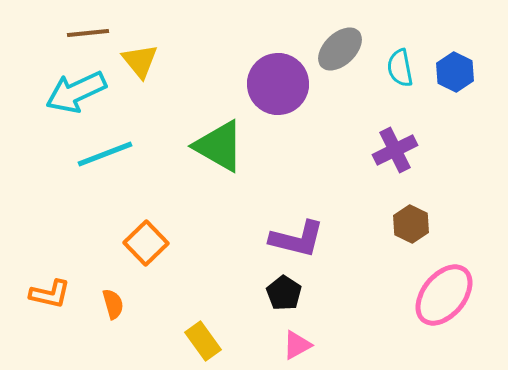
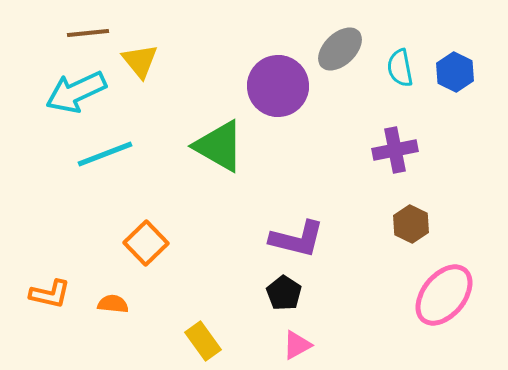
purple circle: moved 2 px down
purple cross: rotated 15 degrees clockwise
orange semicircle: rotated 68 degrees counterclockwise
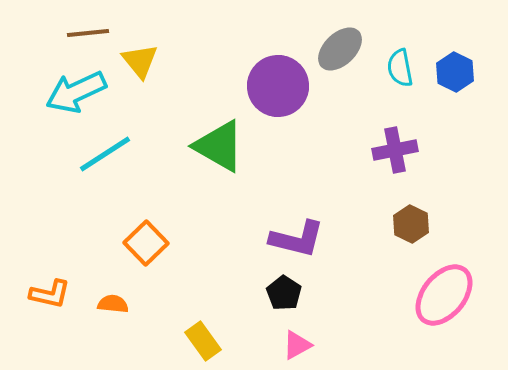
cyan line: rotated 12 degrees counterclockwise
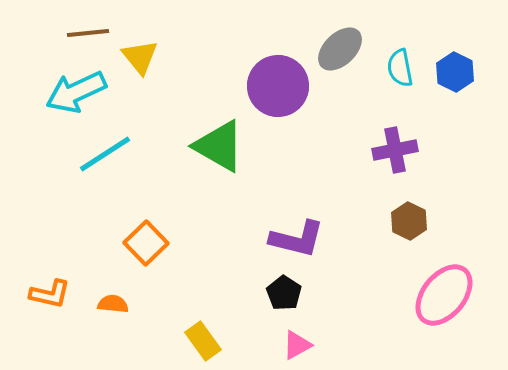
yellow triangle: moved 4 px up
brown hexagon: moved 2 px left, 3 px up
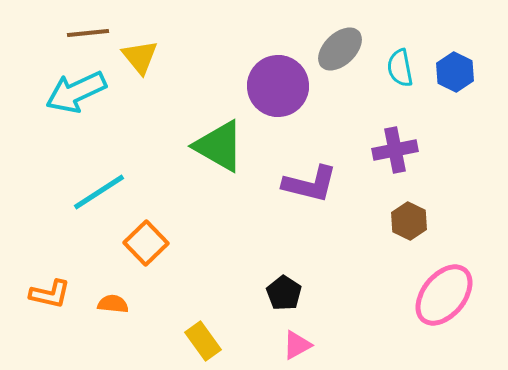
cyan line: moved 6 px left, 38 px down
purple L-shape: moved 13 px right, 55 px up
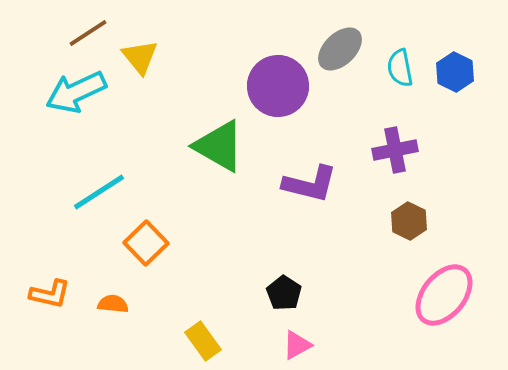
brown line: rotated 27 degrees counterclockwise
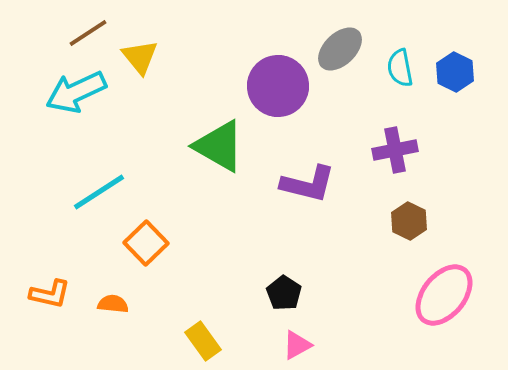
purple L-shape: moved 2 px left
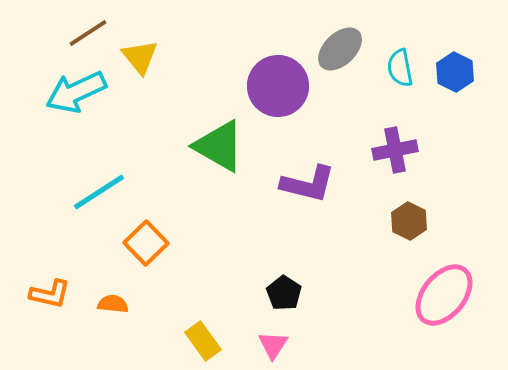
pink triangle: moved 24 px left; rotated 28 degrees counterclockwise
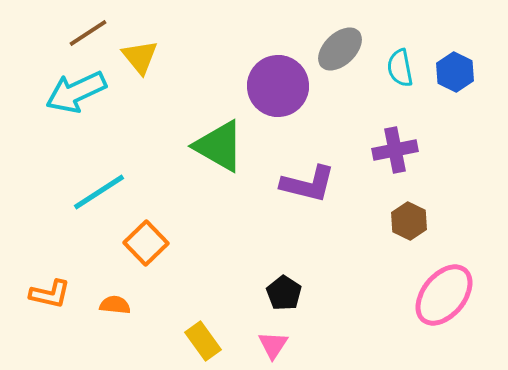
orange semicircle: moved 2 px right, 1 px down
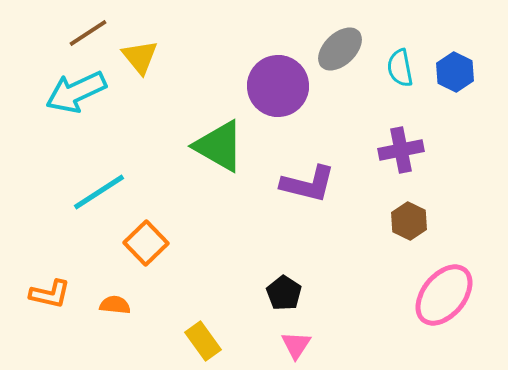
purple cross: moved 6 px right
pink triangle: moved 23 px right
